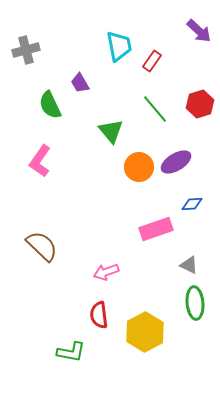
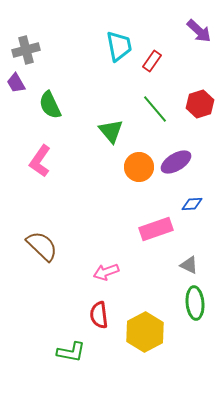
purple trapezoid: moved 64 px left
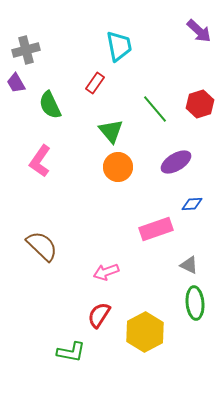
red rectangle: moved 57 px left, 22 px down
orange circle: moved 21 px left
red semicircle: rotated 40 degrees clockwise
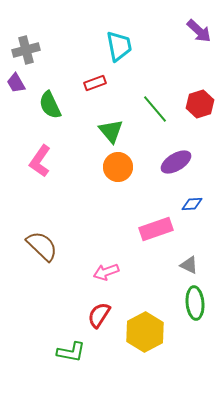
red rectangle: rotated 35 degrees clockwise
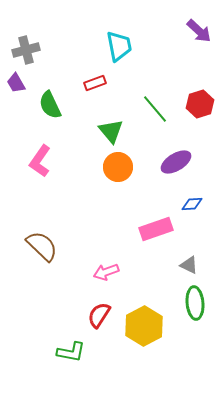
yellow hexagon: moved 1 px left, 6 px up
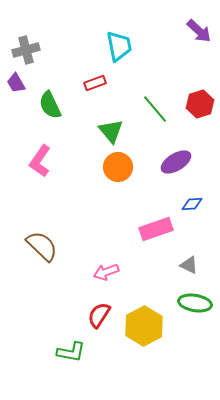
green ellipse: rotated 76 degrees counterclockwise
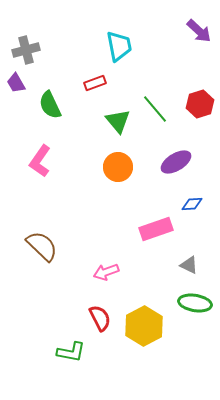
green triangle: moved 7 px right, 10 px up
red semicircle: moved 1 px right, 3 px down; rotated 120 degrees clockwise
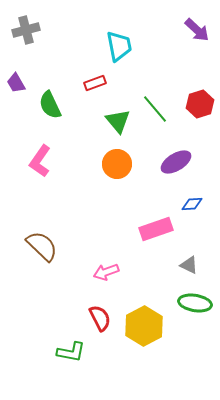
purple arrow: moved 2 px left, 1 px up
gray cross: moved 20 px up
orange circle: moved 1 px left, 3 px up
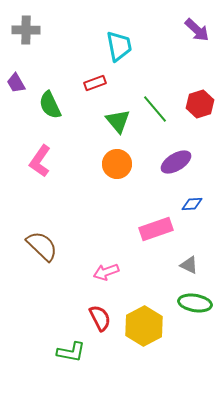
gray cross: rotated 16 degrees clockwise
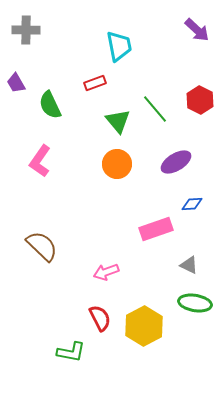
red hexagon: moved 4 px up; rotated 16 degrees counterclockwise
